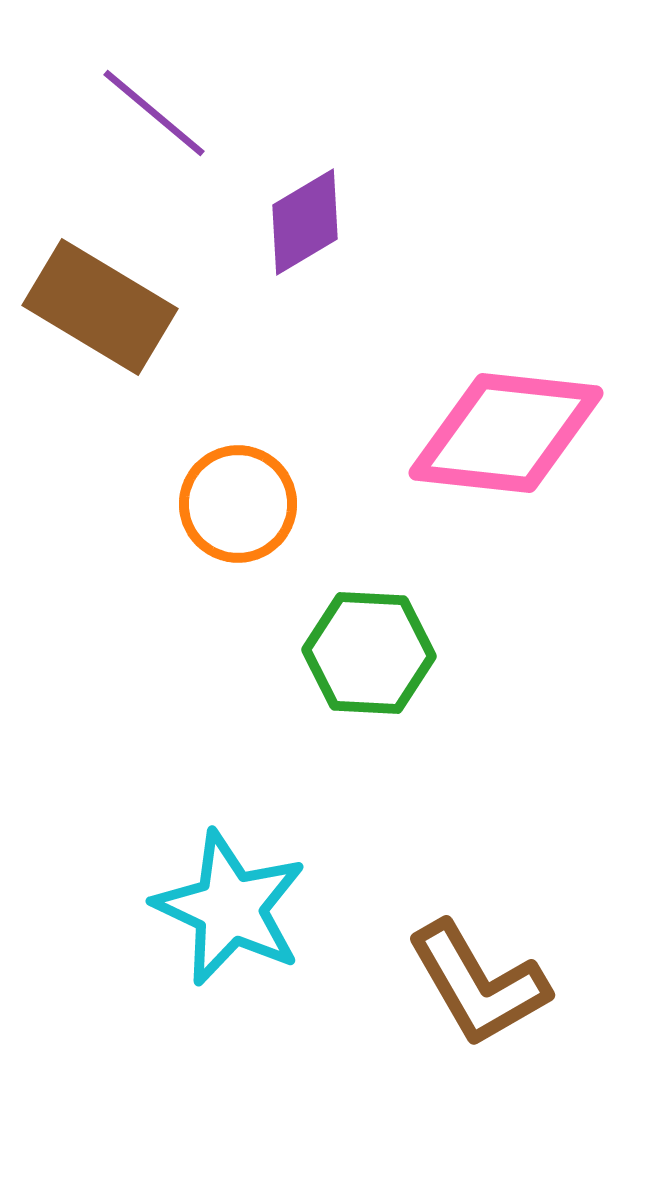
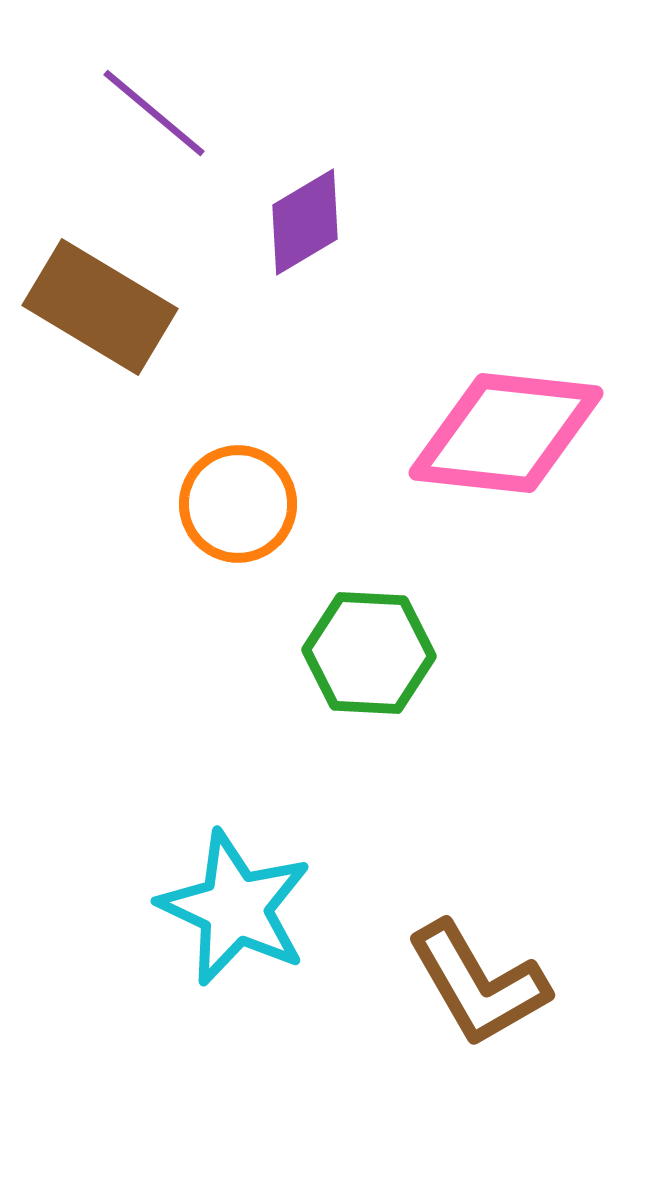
cyan star: moved 5 px right
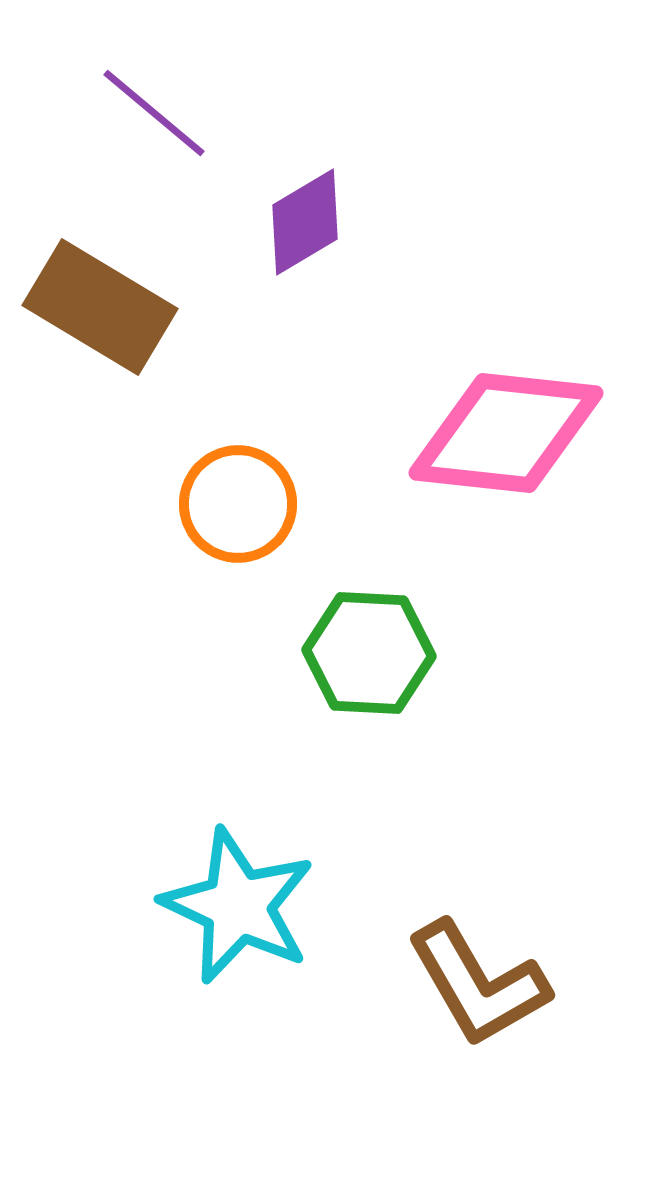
cyan star: moved 3 px right, 2 px up
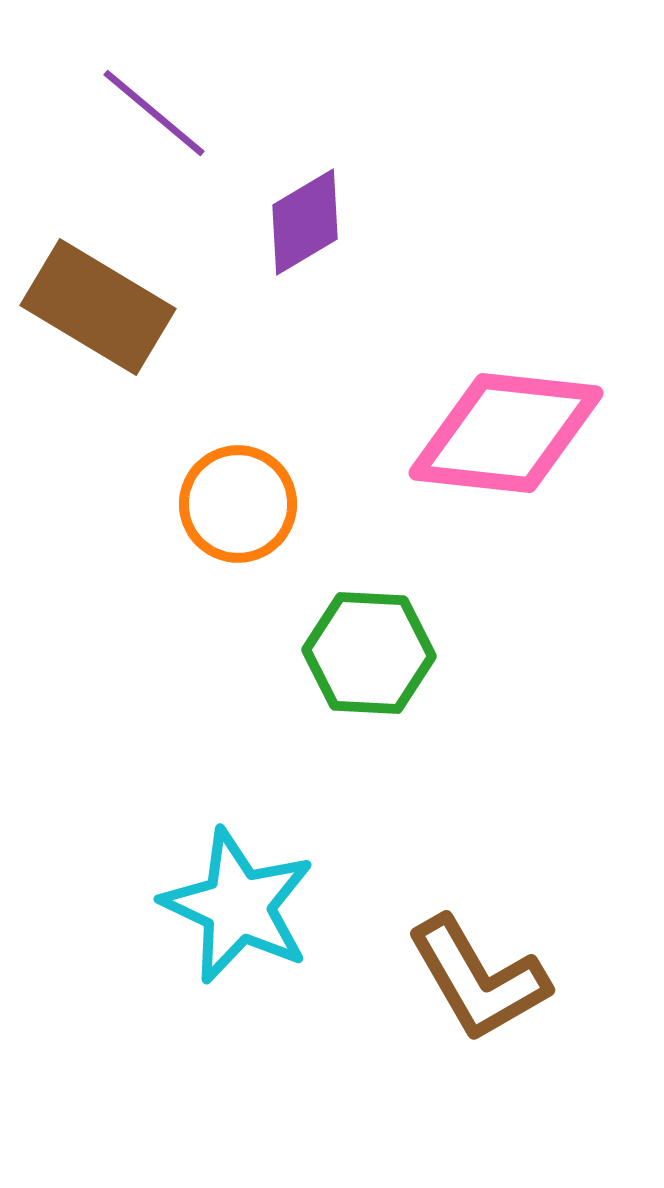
brown rectangle: moved 2 px left
brown L-shape: moved 5 px up
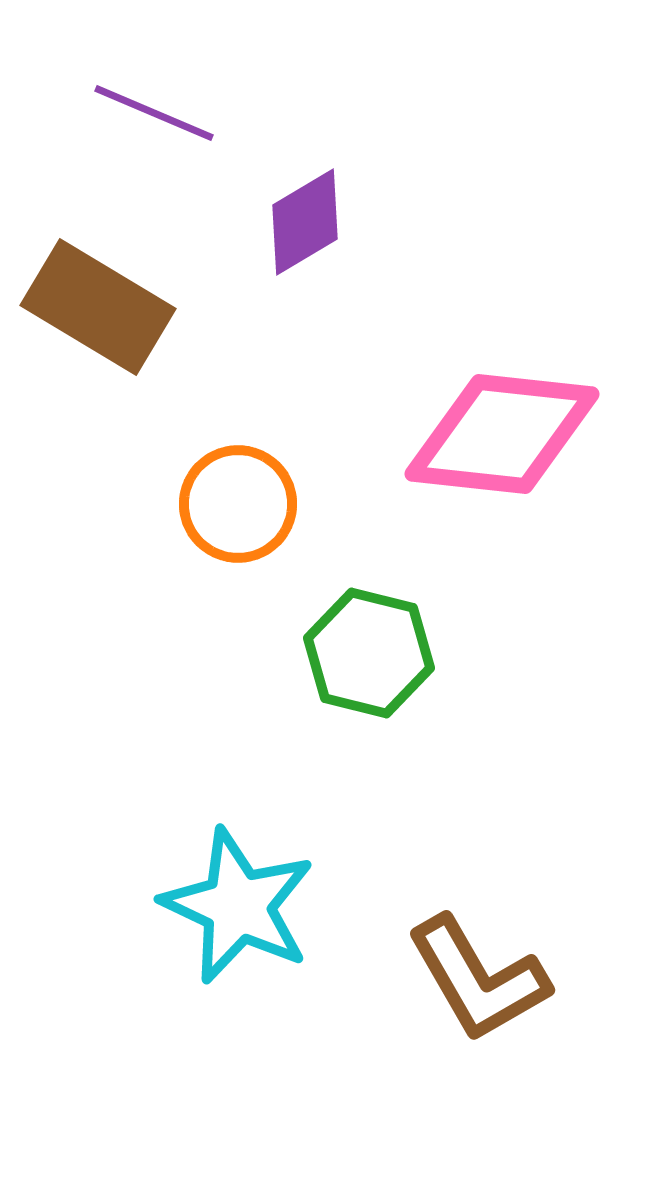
purple line: rotated 17 degrees counterclockwise
pink diamond: moved 4 px left, 1 px down
green hexagon: rotated 11 degrees clockwise
